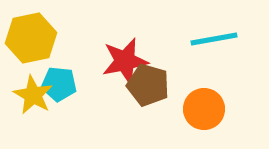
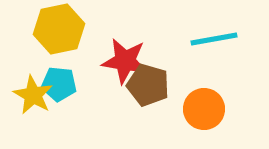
yellow hexagon: moved 28 px right, 9 px up
red star: rotated 21 degrees clockwise
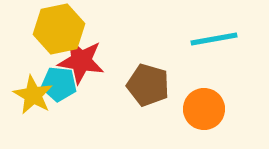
red star: moved 44 px left
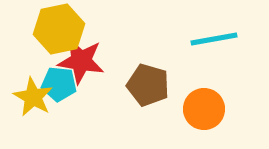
yellow star: moved 2 px down
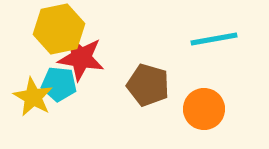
red star: moved 3 px up
